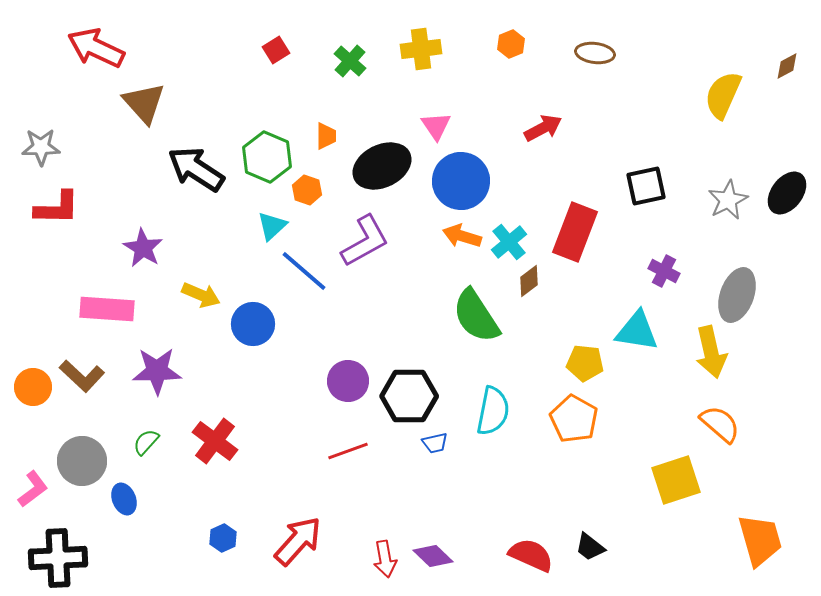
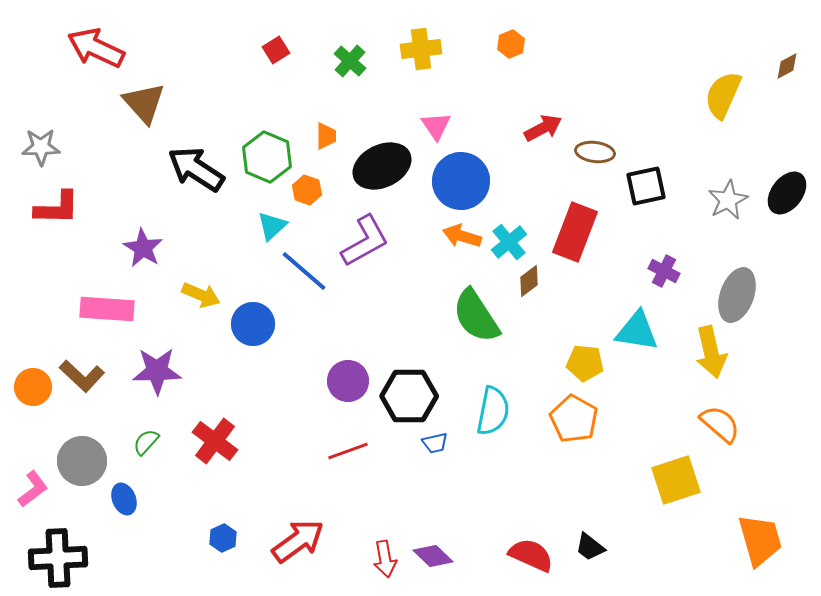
brown ellipse at (595, 53): moved 99 px down
red arrow at (298, 541): rotated 12 degrees clockwise
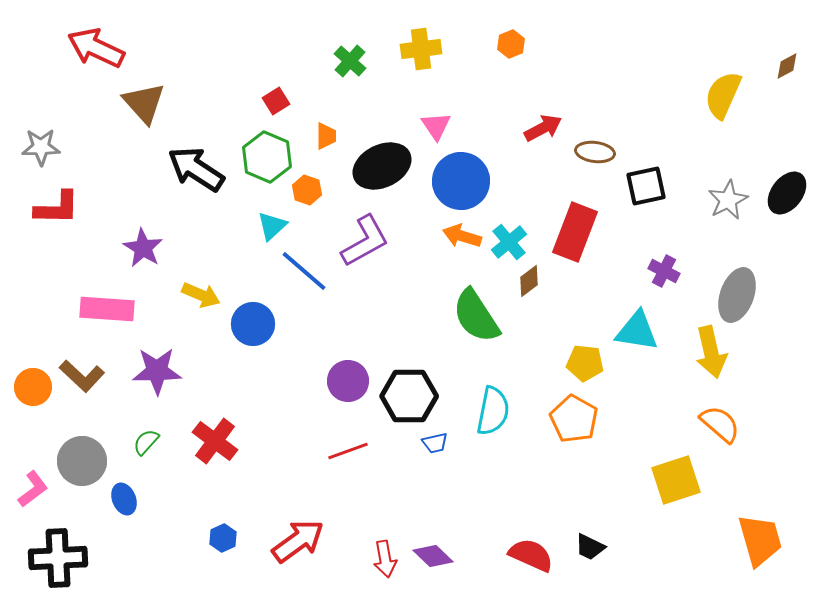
red square at (276, 50): moved 51 px down
black trapezoid at (590, 547): rotated 12 degrees counterclockwise
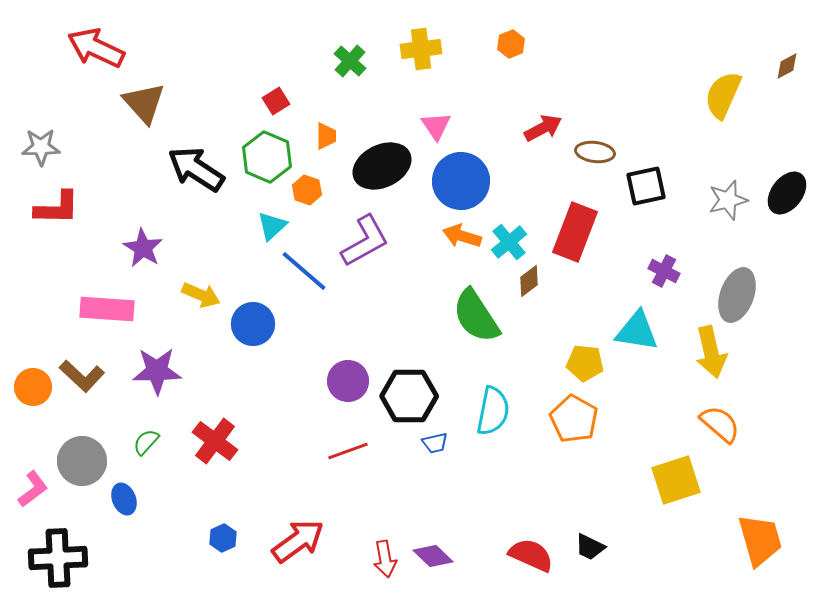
gray star at (728, 200): rotated 12 degrees clockwise
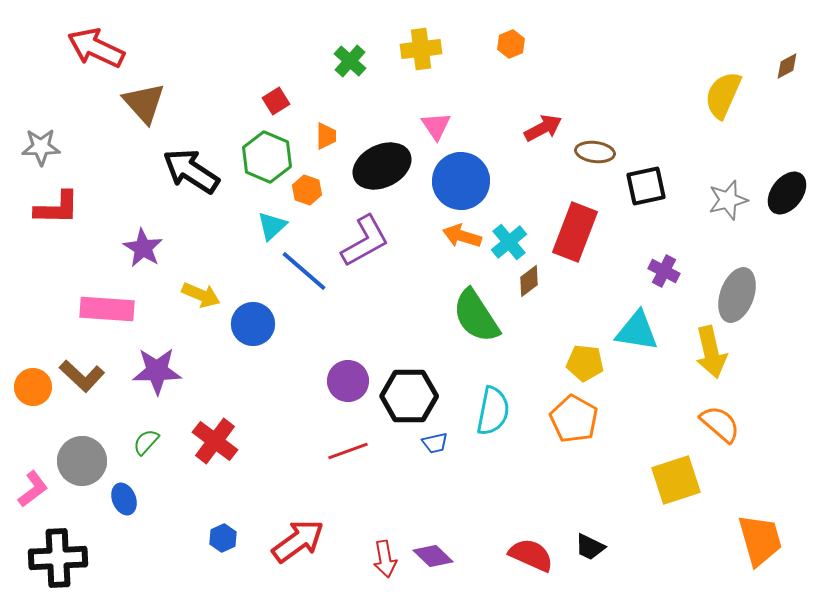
black arrow at (196, 169): moved 5 px left, 2 px down
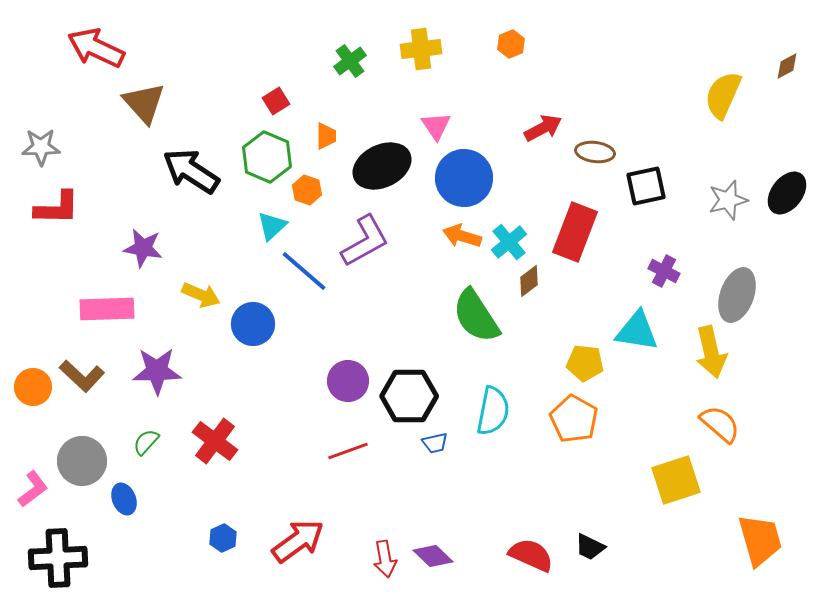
green cross at (350, 61): rotated 12 degrees clockwise
blue circle at (461, 181): moved 3 px right, 3 px up
purple star at (143, 248): rotated 21 degrees counterclockwise
pink rectangle at (107, 309): rotated 6 degrees counterclockwise
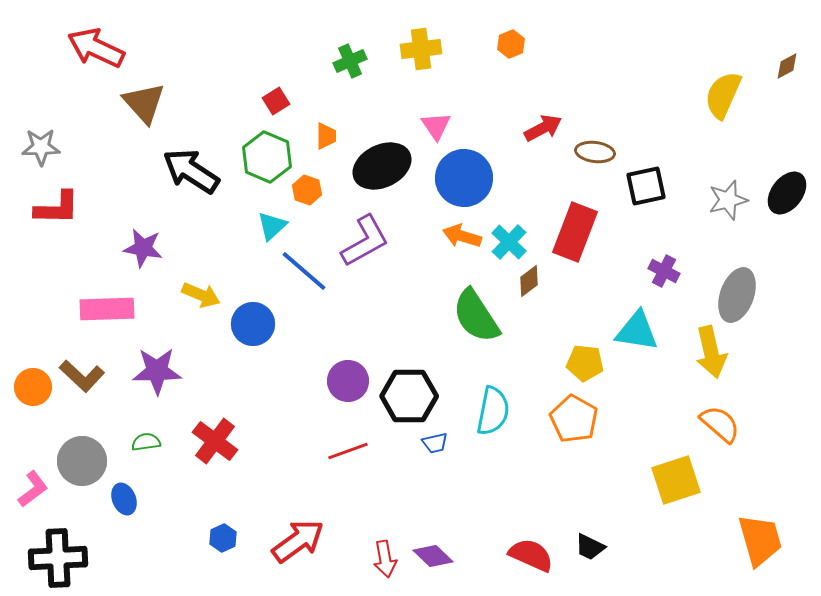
green cross at (350, 61): rotated 12 degrees clockwise
cyan cross at (509, 242): rotated 6 degrees counterclockwise
green semicircle at (146, 442): rotated 40 degrees clockwise
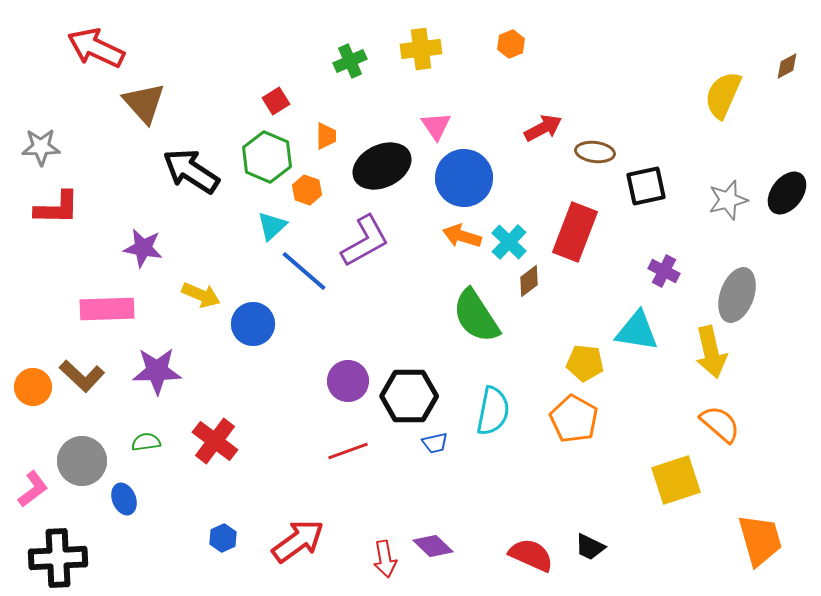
purple diamond at (433, 556): moved 10 px up
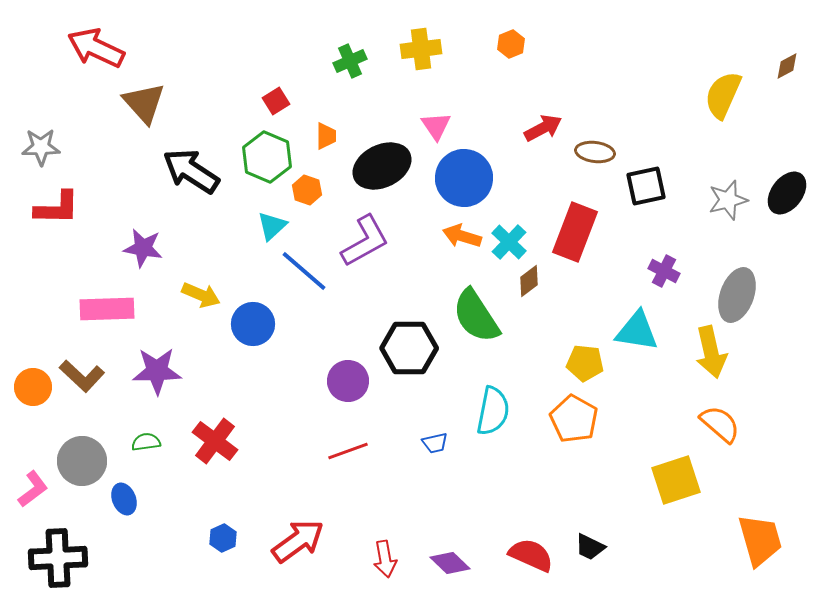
black hexagon at (409, 396): moved 48 px up
purple diamond at (433, 546): moved 17 px right, 17 px down
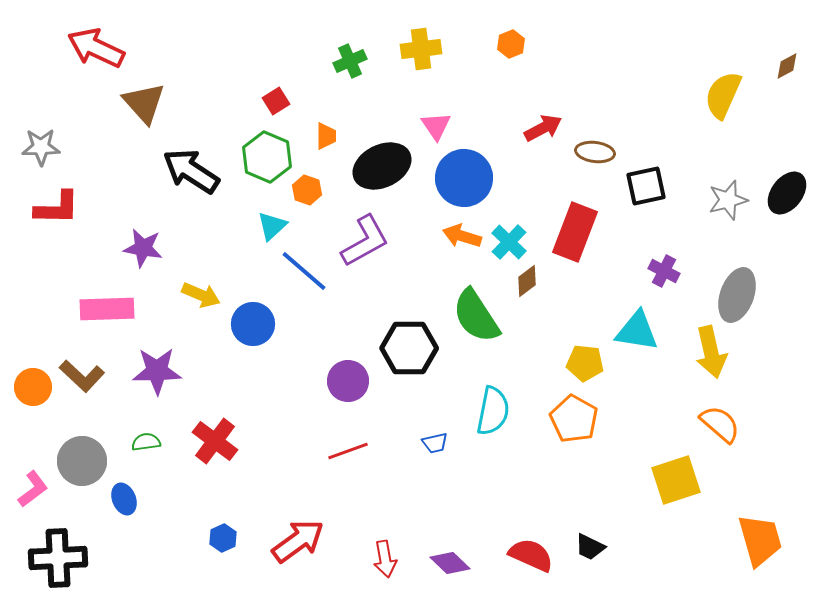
brown diamond at (529, 281): moved 2 px left
